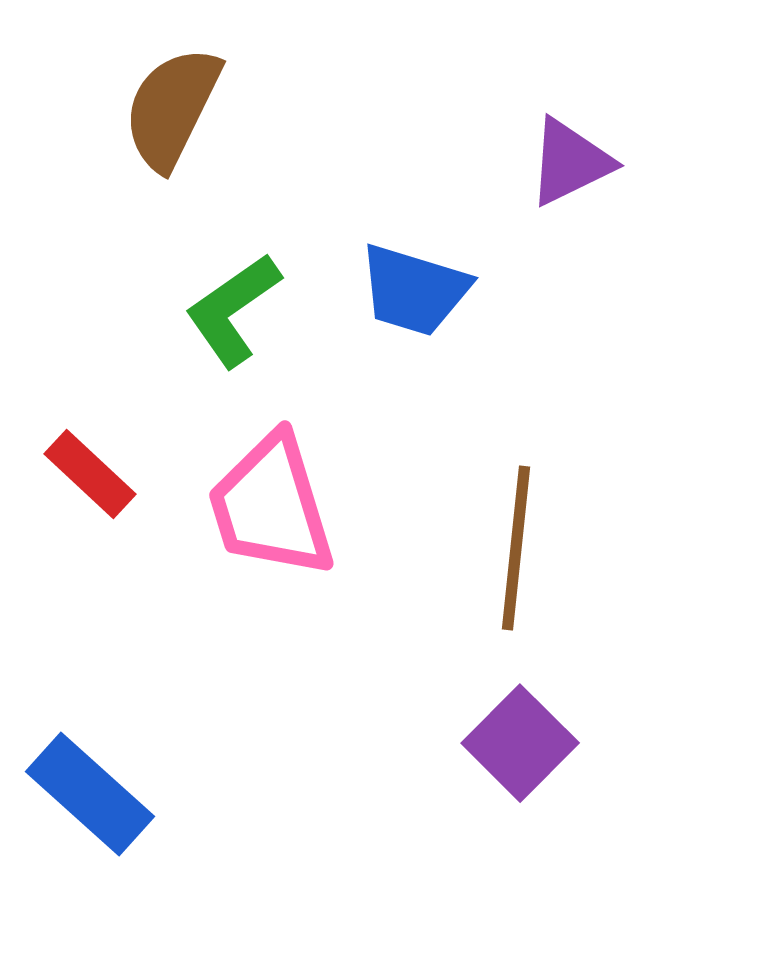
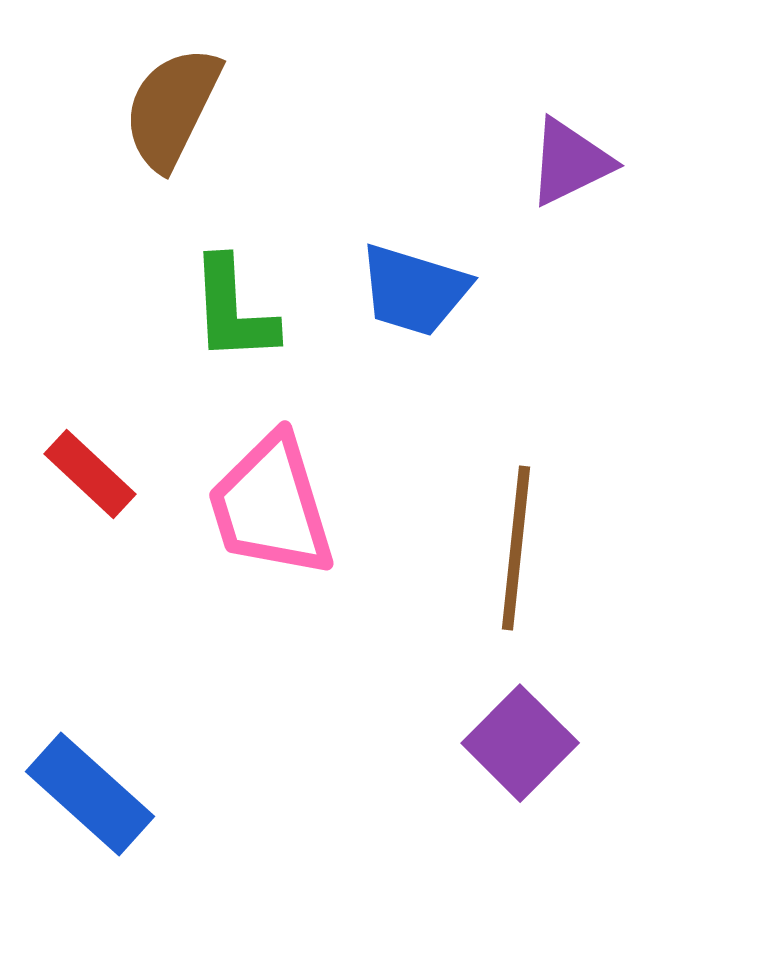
green L-shape: rotated 58 degrees counterclockwise
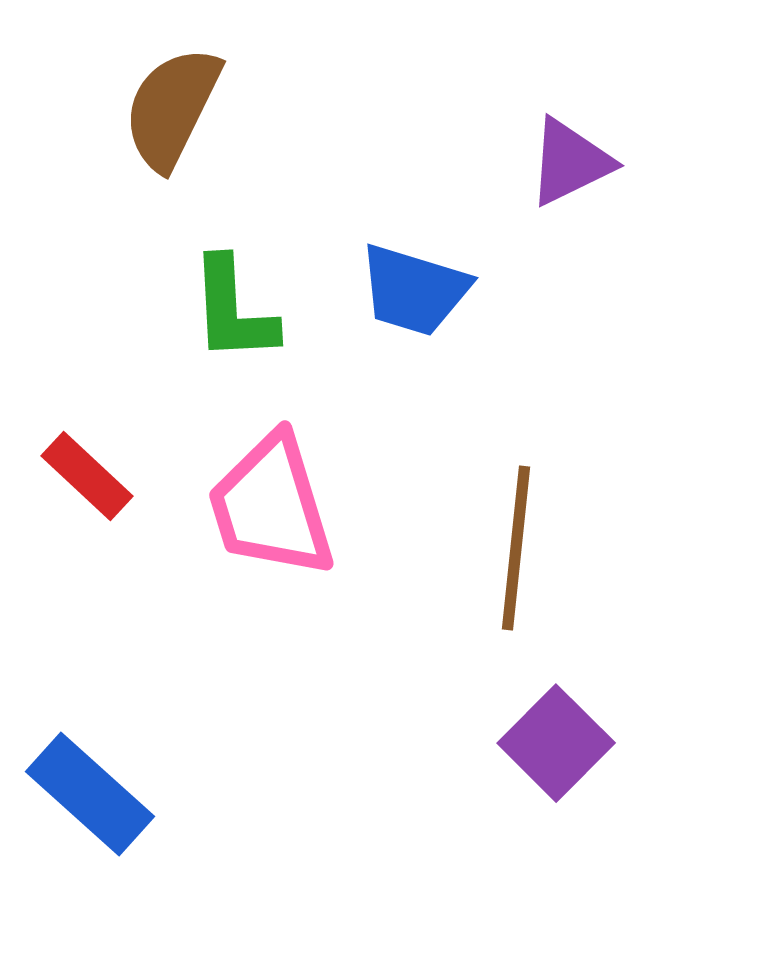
red rectangle: moved 3 px left, 2 px down
purple square: moved 36 px right
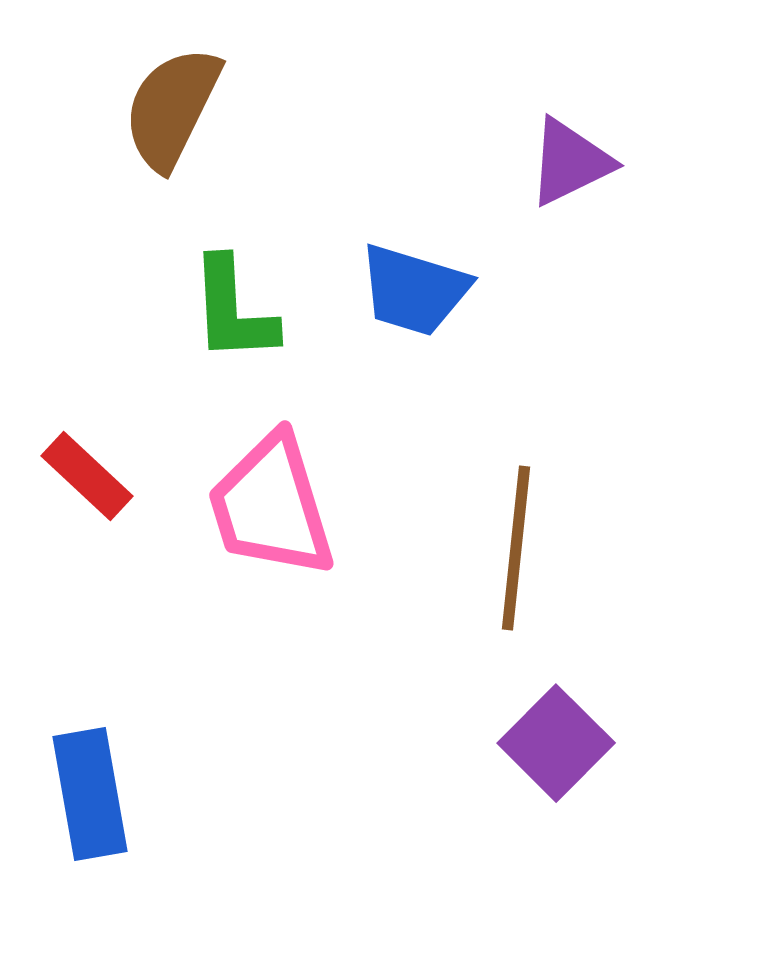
blue rectangle: rotated 38 degrees clockwise
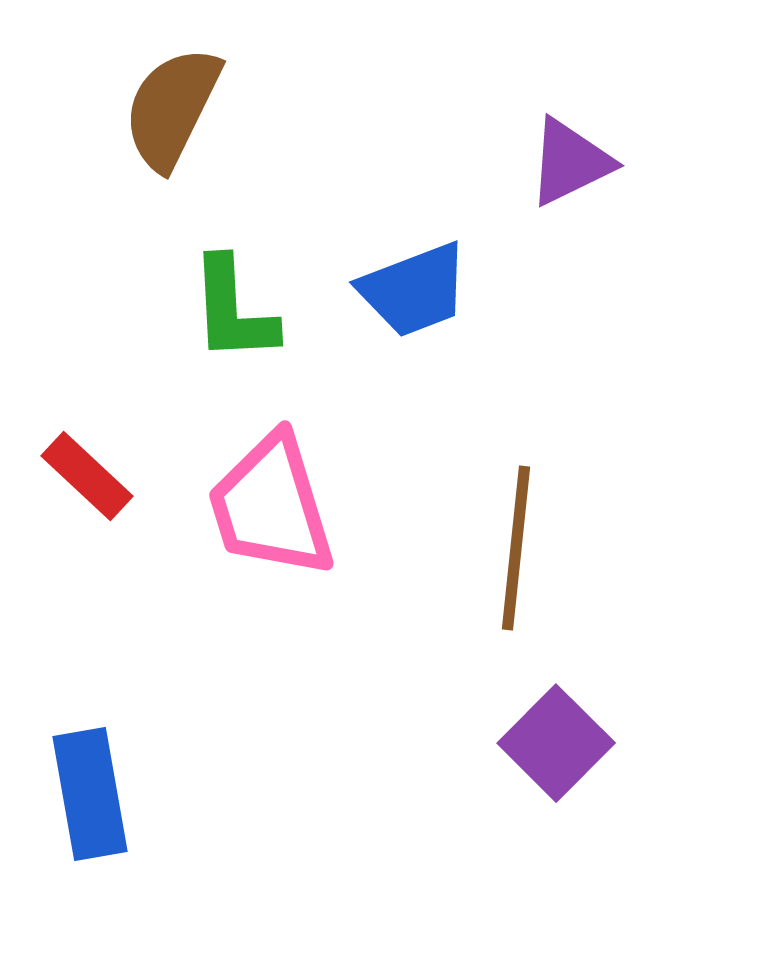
blue trapezoid: rotated 38 degrees counterclockwise
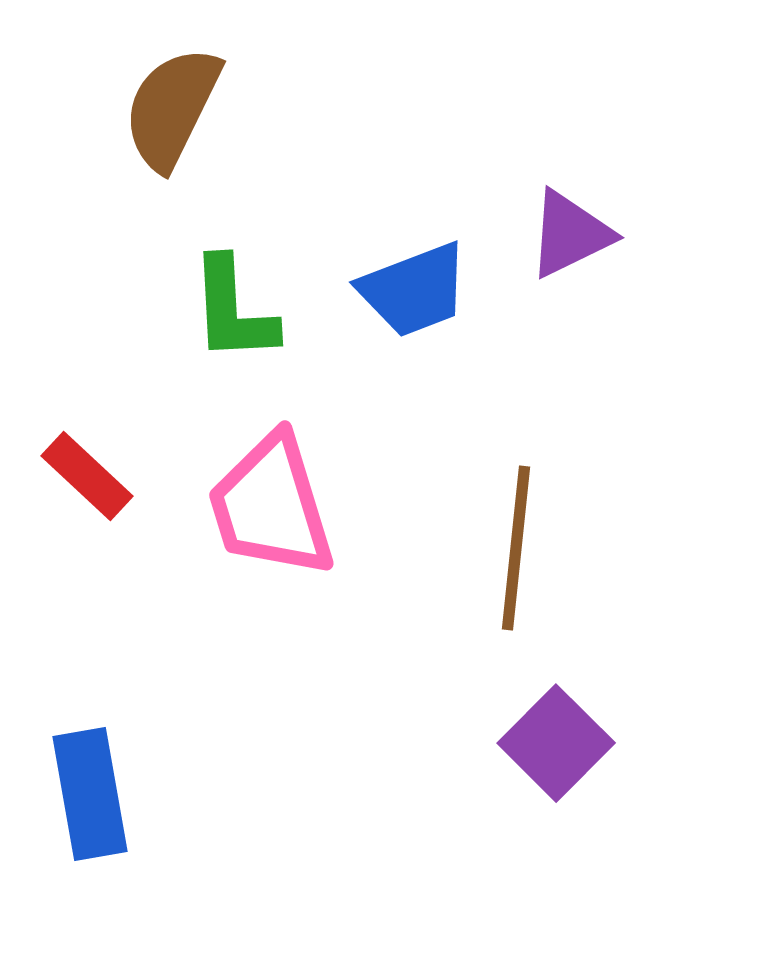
purple triangle: moved 72 px down
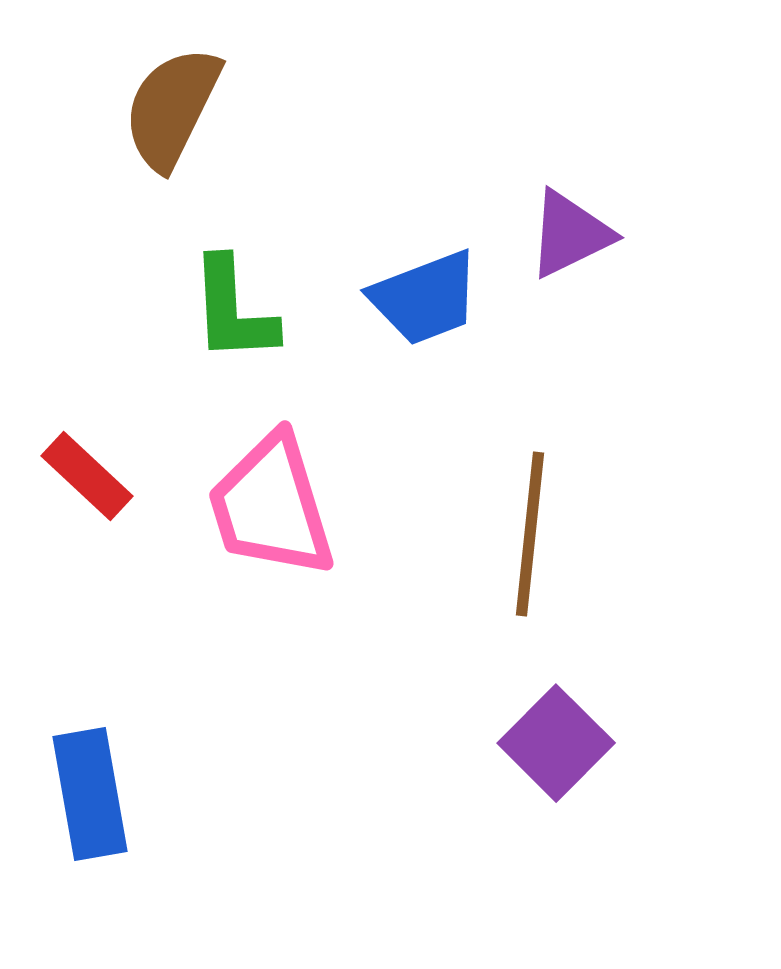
blue trapezoid: moved 11 px right, 8 px down
brown line: moved 14 px right, 14 px up
